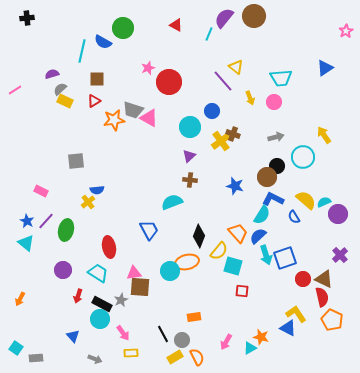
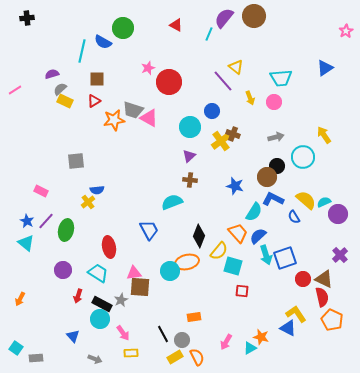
cyan semicircle at (262, 215): moved 8 px left, 3 px up
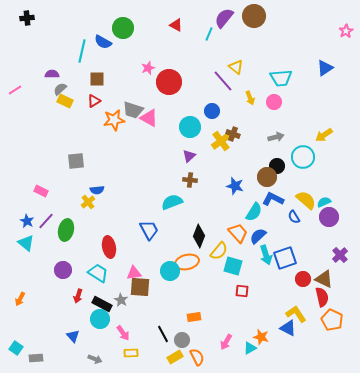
purple semicircle at (52, 74): rotated 16 degrees clockwise
yellow arrow at (324, 135): rotated 90 degrees counterclockwise
purple circle at (338, 214): moved 9 px left, 3 px down
gray star at (121, 300): rotated 16 degrees counterclockwise
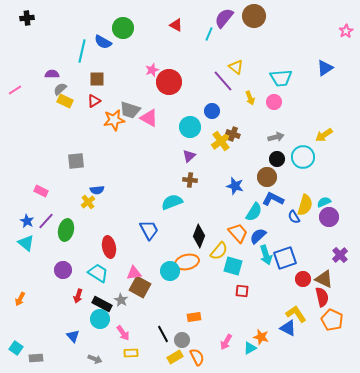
pink star at (148, 68): moved 4 px right, 2 px down
gray trapezoid at (133, 110): moved 3 px left
black circle at (277, 166): moved 7 px up
yellow semicircle at (306, 200): moved 1 px left, 5 px down; rotated 65 degrees clockwise
brown square at (140, 287): rotated 25 degrees clockwise
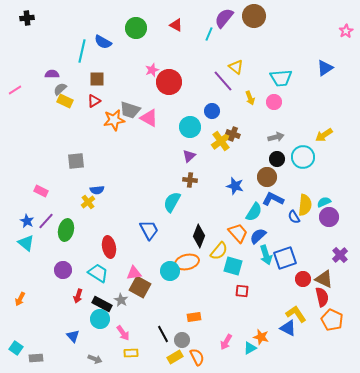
green circle at (123, 28): moved 13 px right
cyan semicircle at (172, 202): rotated 40 degrees counterclockwise
yellow semicircle at (305, 205): rotated 10 degrees counterclockwise
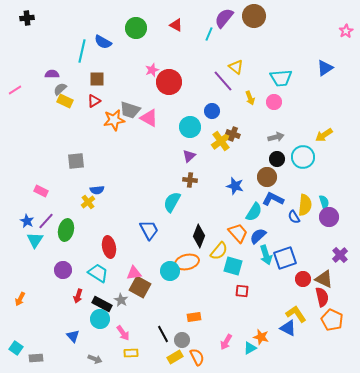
cyan semicircle at (324, 202): rotated 96 degrees clockwise
cyan triangle at (26, 243): moved 9 px right, 3 px up; rotated 24 degrees clockwise
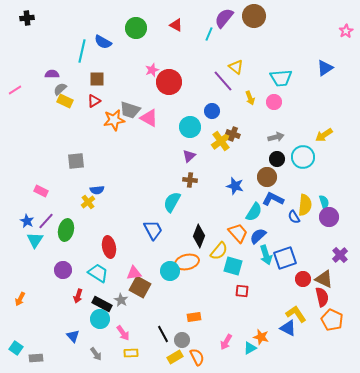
blue trapezoid at (149, 230): moved 4 px right
gray arrow at (95, 359): moved 1 px right, 5 px up; rotated 32 degrees clockwise
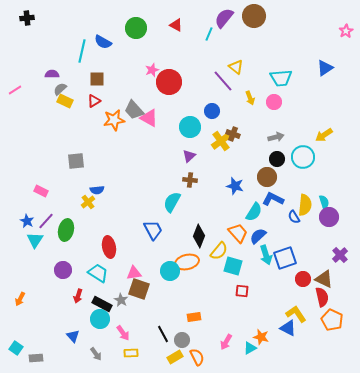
gray trapezoid at (130, 110): moved 4 px right; rotated 30 degrees clockwise
brown square at (140, 287): moved 1 px left, 2 px down; rotated 10 degrees counterclockwise
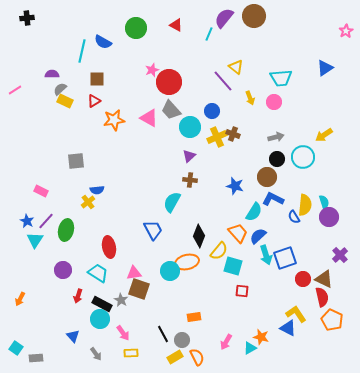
gray trapezoid at (134, 110): moved 37 px right
yellow cross at (221, 141): moved 4 px left, 4 px up; rotated 12 degrees clockwise
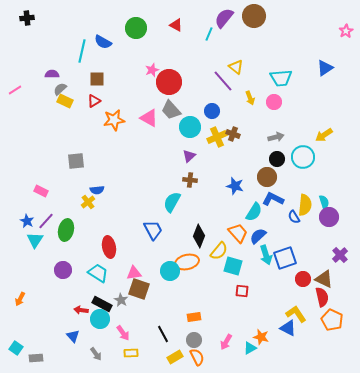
red arrow at (78, 296): moved 3 px right, 14 px down; rotated 80 degrees clockwise
gray circle at (182, 340): moved 12 px right
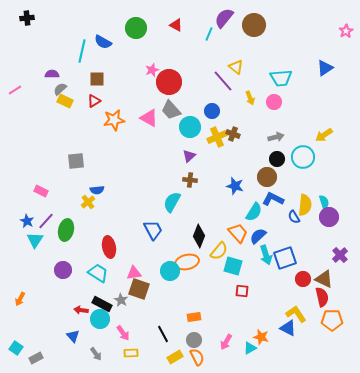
brown circle at (254, 16): moved 9 px down
orange pentagon at (332, 320): rotated 25 degrees counterclockwise
gray rectangle at (36, 358): rotated 24 degrees counterclockwise
